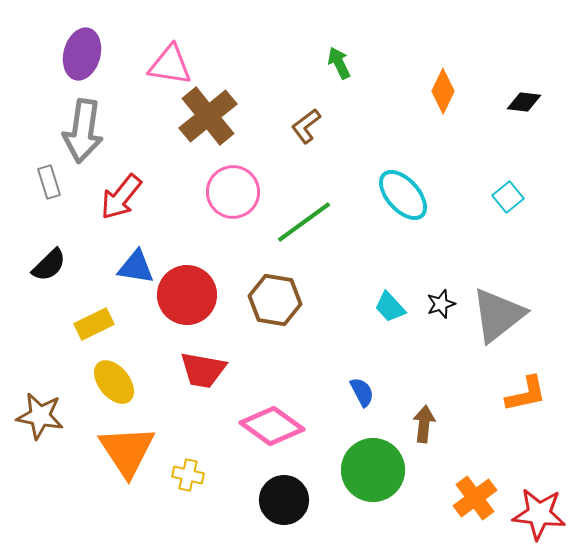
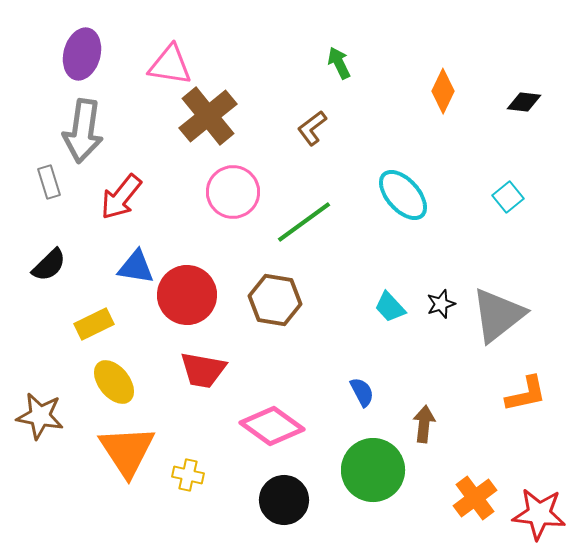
brown L-shape: moved 6 px right, 2 px down
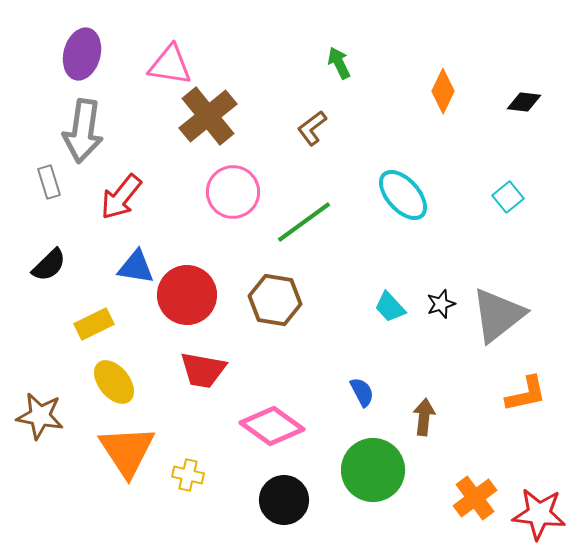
brown arrow: moved 7 px up
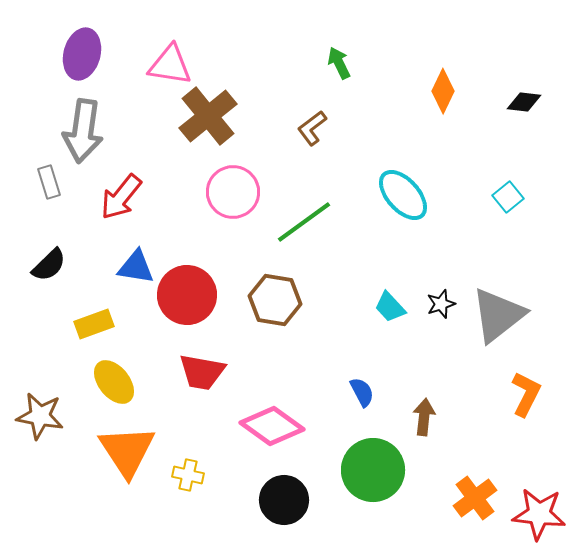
yellow rectangle: rotated 6 degrees clockwise
red trapezoid: moved 1 px left, 2 px down
orange L-shape: rotated 51 degrees counterclockwise
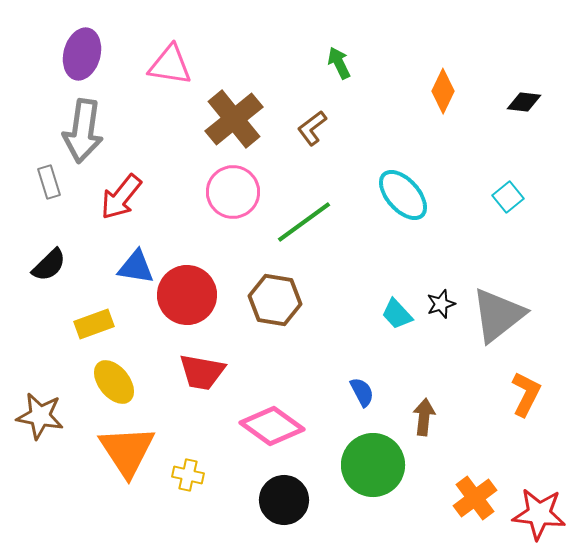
brown cross: moved 26 px right, 3 px down
cyan trapezoid: moved 7 px right, 7 px down
green circle: moved 5 px up
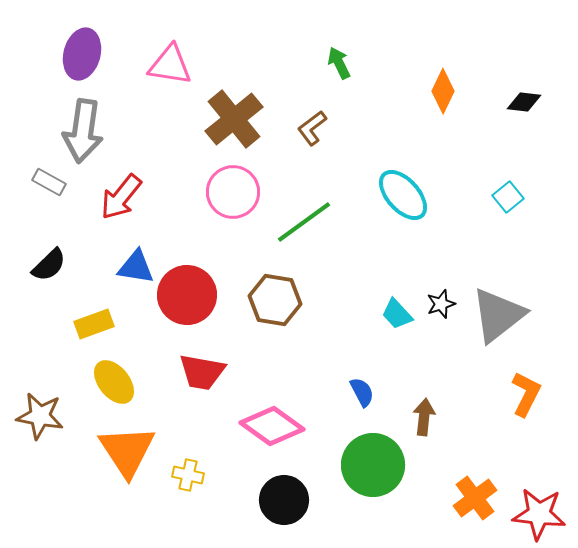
gray rectangle: rotated 44 degrees counterclockwise
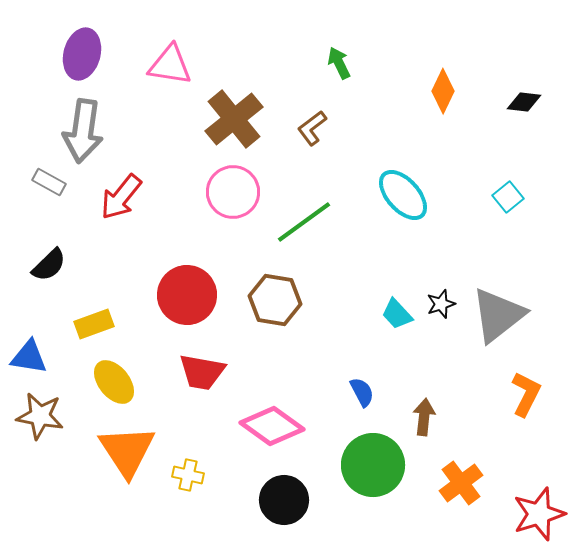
blue triangle: moved 107 px left, 90 px down
orange cross: moved 14 px left, 15 px up
red star: rotated 24 degrees counterclockwise
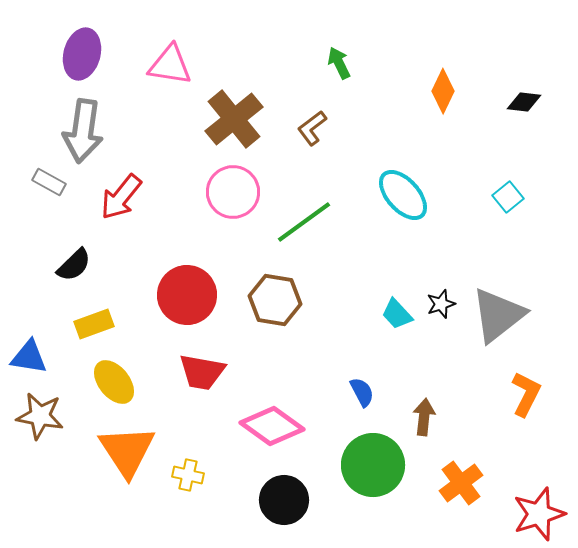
black semicircle: moved 25 px right
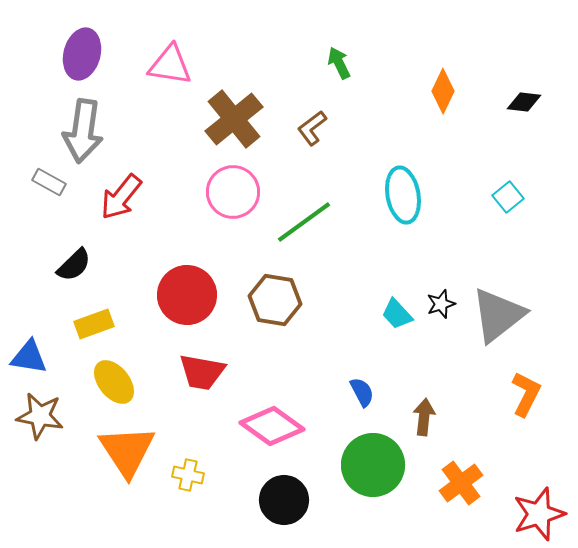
cyan ellipse: rotated 32 degrees clockwise
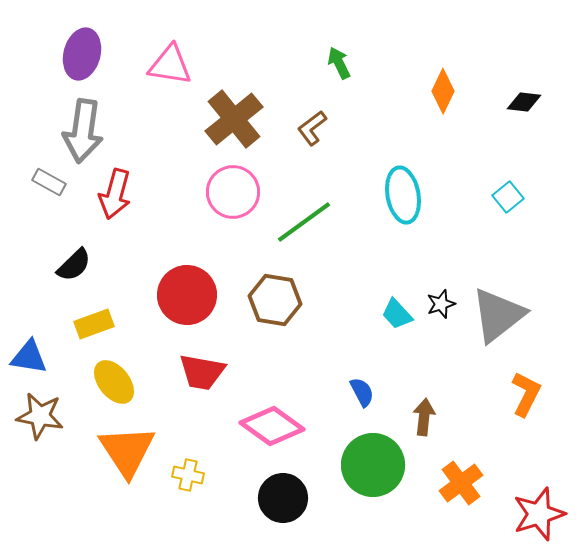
red arrow: moved 6 px left, 3 px up; rotated 24 degrees counterclockwise
black circle: moved 1 px left, 2 px up
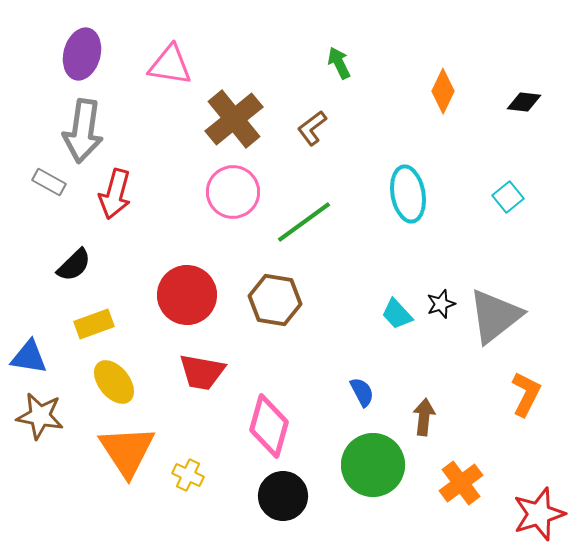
cyan ellipse: moved 5 px right, 1 px up
gray triangle: moved 3 px left, 1 px down
pink diamond: moved 3 px left; rotated 70 degrees clockwise
yellow cross: rotated 12 degrees clockwise
black circle: moved 2 px up
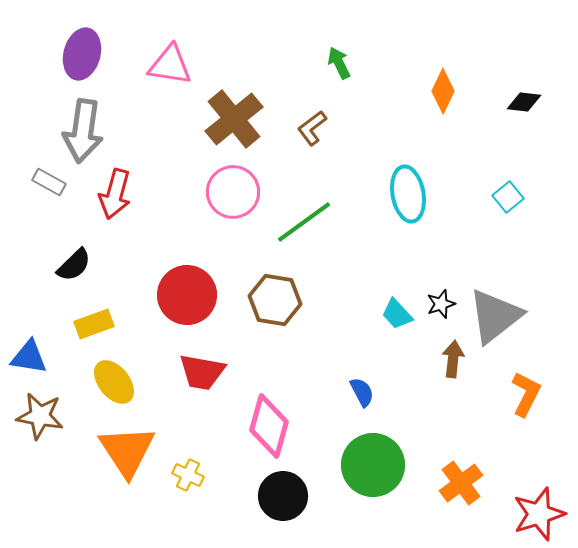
brown arrow: moved 29 px right, 58 px up
